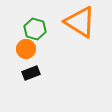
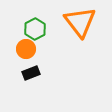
orange triangle: rotated 20 degrees clockwise
green hexagon: rotated 15 degrees clockwise
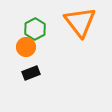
orange circle: moved 2 px up
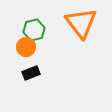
orange triangle: moved 1 px right, 1 px down
green hexagon: moved 1 px left, 1 px down; rotated 15 degrees clockwise
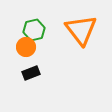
orange triangle: moved 7 px down
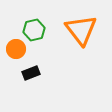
orange circle: moved 10 px left, 2 px down
